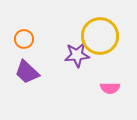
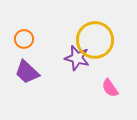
yellow circle: moved 5 px left, 4 px down
purple star: moved 3 px down; rotated 20 degrees clockwise
pink semicircle: rotated 54 degrees clockwise
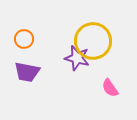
yellow circle: moved 2 px left, 1 px down
purple trapezoid: rotated 32 degrees counterclockwise
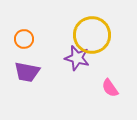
yellow circle: moved 1 px left, 6 px up
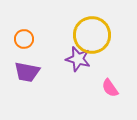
purple star: moved 1 px right, 1 px down
